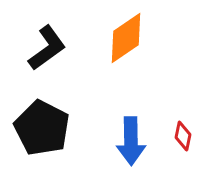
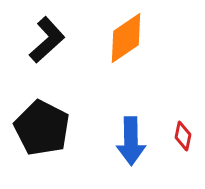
black L-shape: moved 8 px up; rotated 6 degrees counterclockwise
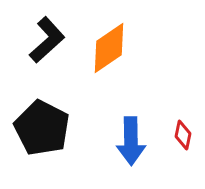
orange diamond: moved 17 px left, 10 px down
red diamond: moved 1 px up
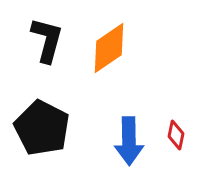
black L-shape: rotated 33 degrees counterclockwise
red diamond: moved 7 px left
blue arrow: moved 2 px left
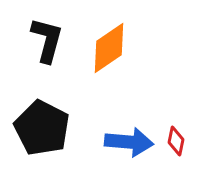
red diamond: moved 6 px down
blue arrow: moved 1 px down; rotated 84 degrees counterclockwise
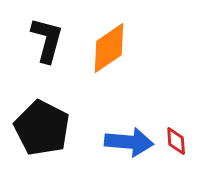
red diamond: rotated 16 degrees counterclockwise
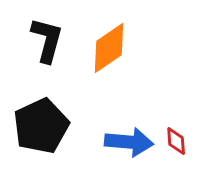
black pentagon: moved 1 px left, 2 px up; rotated 20 degrees clockwise
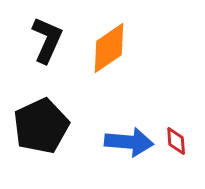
black L-shape: rotated 9 degrees clockwise
